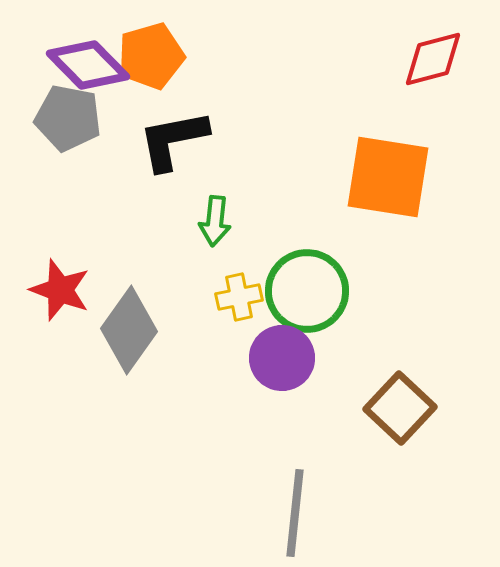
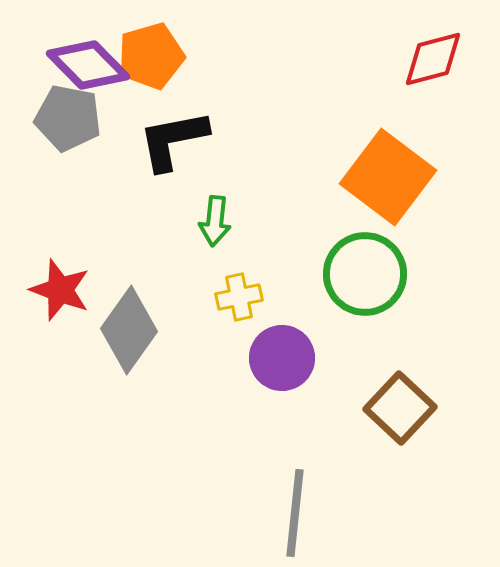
orange square: rotated 28 degrees clockwise
green circle: moved 58 px right, 17 px up
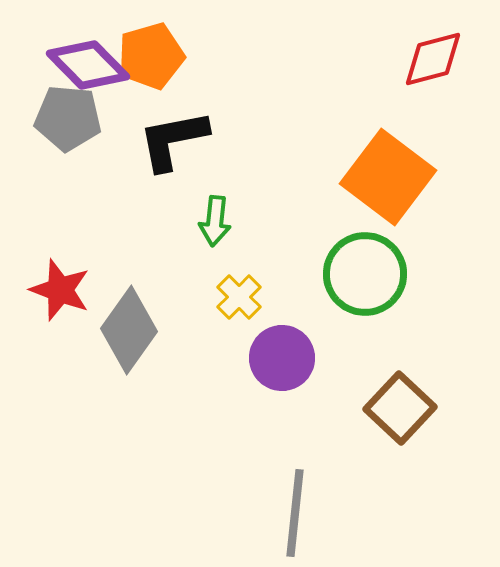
gray pentagon: rotated 6 degrees counterclockwise
yellow cross: rotated 33 degrees counterclockwise
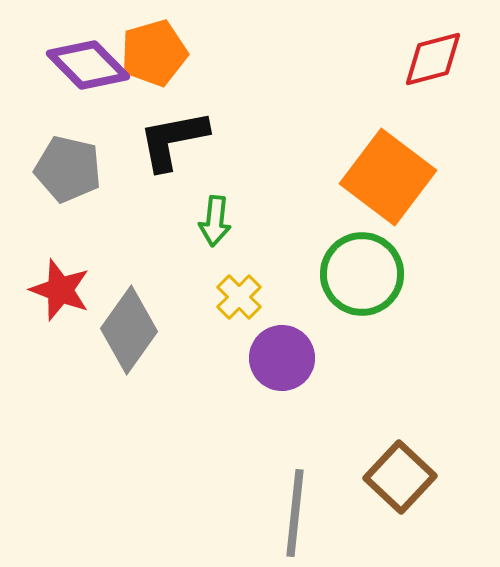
orange pentagon: moved 3 px right, 3 px up
gray pentagon: moved 51 px down; rotated 8 degrees clockwise
green circle: moved 3 px left
brown square: moved 69 px down
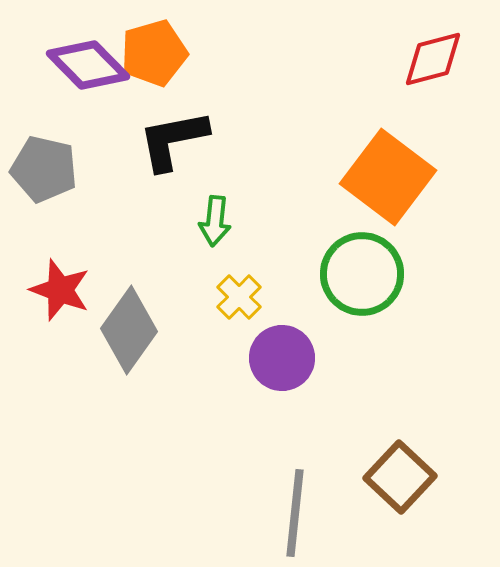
gray pentagon: moved 24 px left
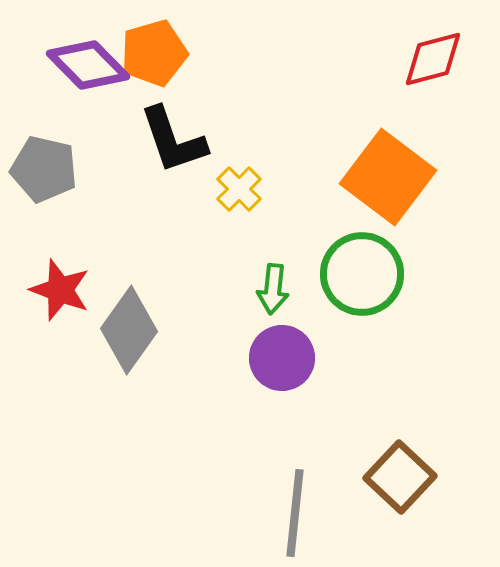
black L-shape: rotated 98 degrees counterclockwise
green arrow: moved 58 px right, 68 px down
yellow cross: moved 108 px up
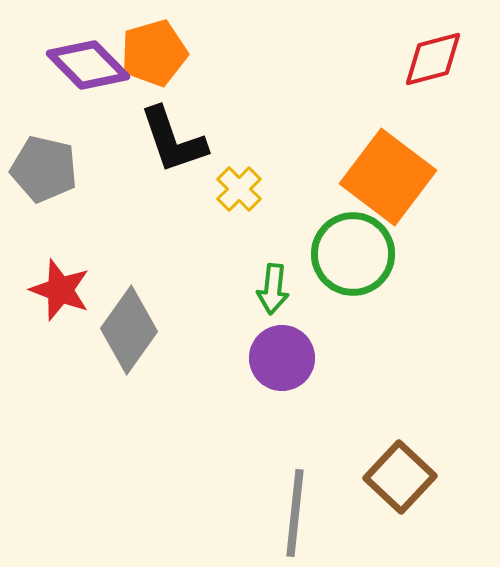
green circle: moved 9 px left, 20 px up
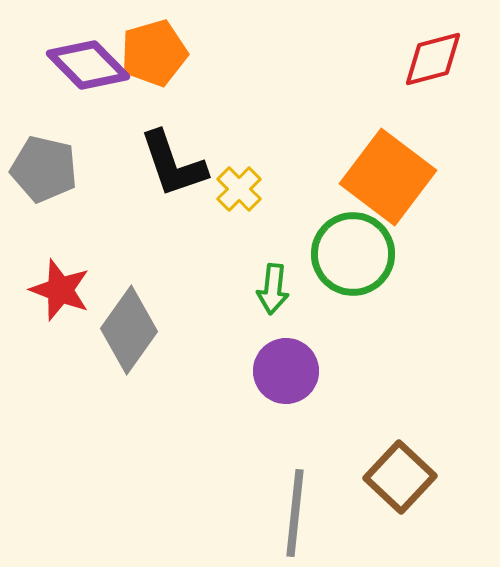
black L-shape: moved 24 px down
purple circle: moved 4 px right, 13 px down
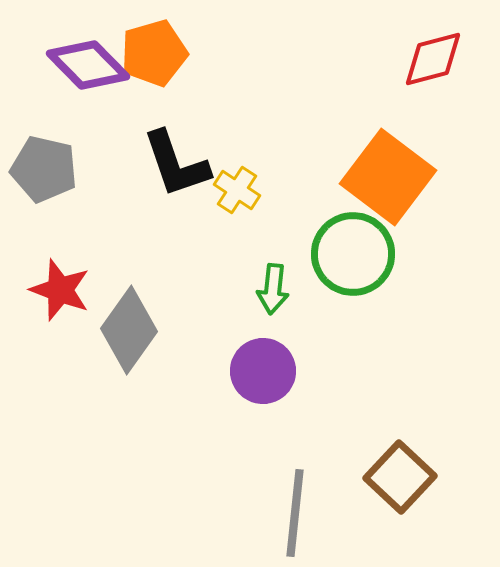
black L-shape: moved 3 px right
yellow cross: moved 2 px left, 1 px down; rotated 12 degrees counterclockwise
purple circle: moved 23 px left
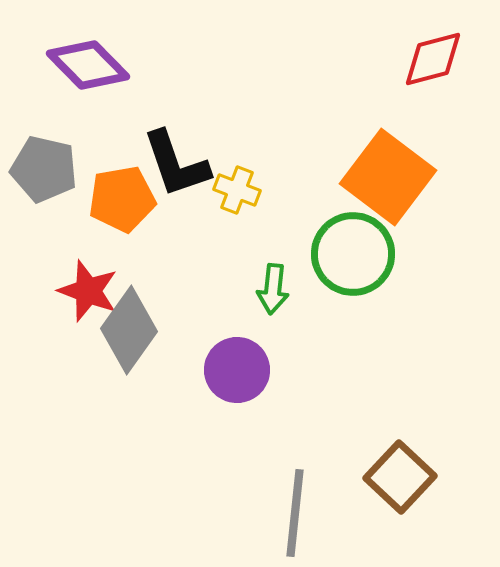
orange pentagon: moved 32 px left, 146 px down; rotated 6 degrees clockwise
yellow cross: rotated 12 degrees counterclockwise
red star: moved 28 px right, 1 px down
purple circle: moved 26 px left, 1 px up
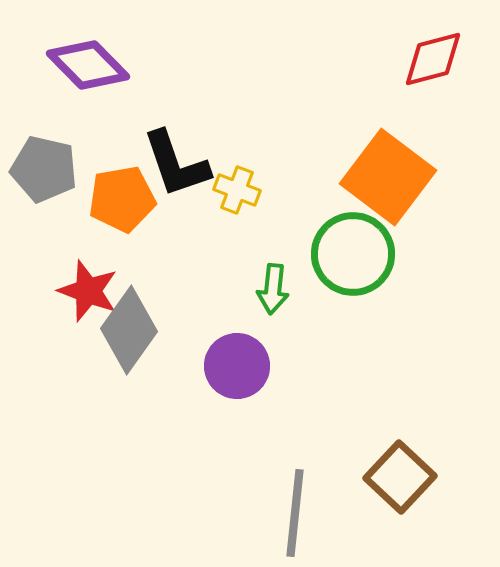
purple circle: moved 4 px up
